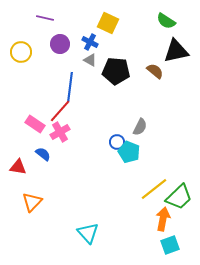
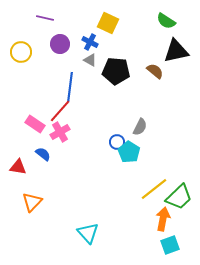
cyan pentagon: rotated 10 degrees clockwise
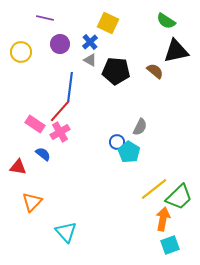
blue cross: rotated 21 degrees clockwise
cyan triangle: moved 22 px left, 1 px up
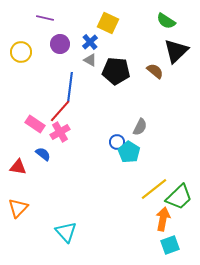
black triangle: rotated 32 degrees counterclockwise
orange triangle: moved 14 px left, 6 px down
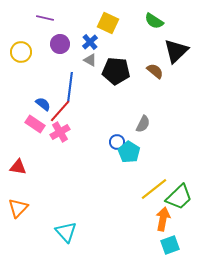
green semicircle: moved 12 px left
gray semicircle: moved 3 px right, 3 px up
blue semicircle: moved 50 px up
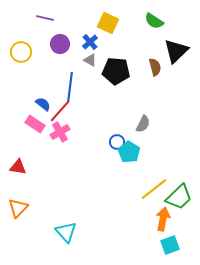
brown semicircle: moved 4 px up; rotated 36 degrees clockwise
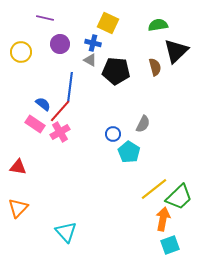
green semicircle: moved 4 px right, 4 px down; rotated 138 degrees clockwise
blue cross: moved 3 px right, 1 px down; rotated 35 degrees counterclockwise
blue circle: moved 4 px left, 8 px up
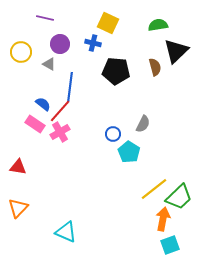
gray triangle: moved 41 px left, 4 px down
cyan triangle: rotated 25 degrees counterclockwise
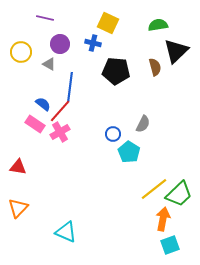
green trapezoid: moved 3 px up
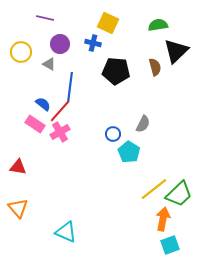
orange triangle: rotated 25 degrees counterclockwise
